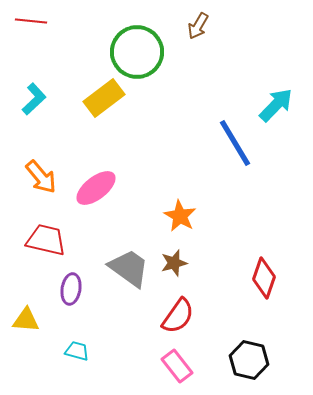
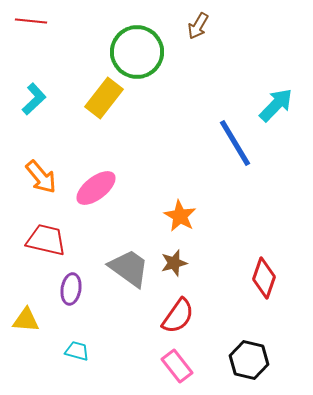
yellow rectangle: rotated 15 degrees counterclockwise
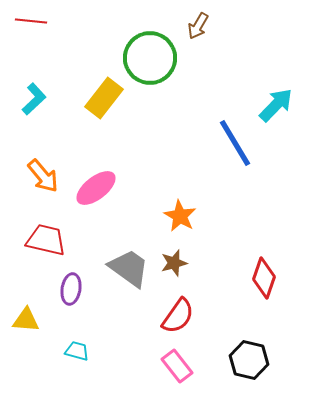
green circle: moved 13 px right, 6 px down
orange arrow: moved 2 px right, 1 px up
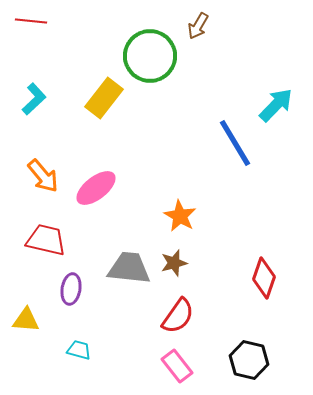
green circle: moved 2 px up
gray trapezoid: rotated 30 degrees counterclockwise
cyan trapezoid: moved 2 px right, 1 px up
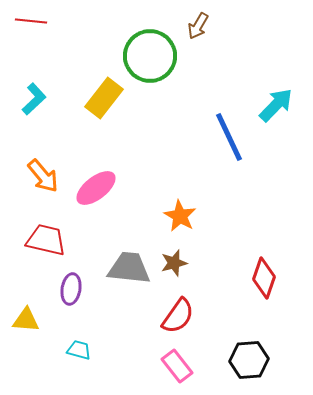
blue line: moved 6 px left, 6 px up; rotated 6 degrees clockwise
black hexagon: rotated 18 degrees counterclockwise
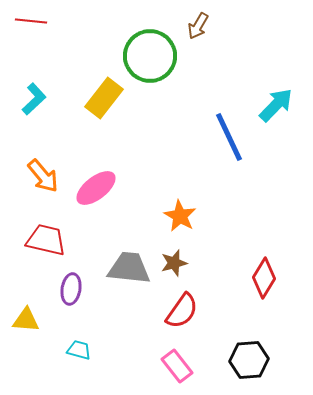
red diamond: rotated 12 degrees clockwise
red semicircle: moved 4 px right, 5 px up
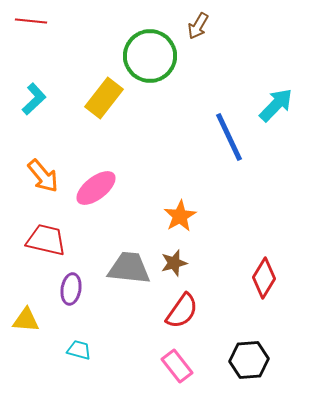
orange star: rotated 12 degrees clockwise
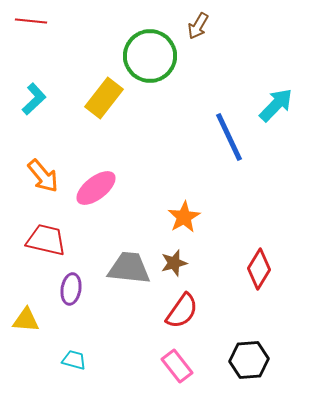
orange star: moved 4 px right, 1 px down
red diamond: moved 5 px left, 9 px up
cyan trapezoid: moved 5 px left, 10 px down
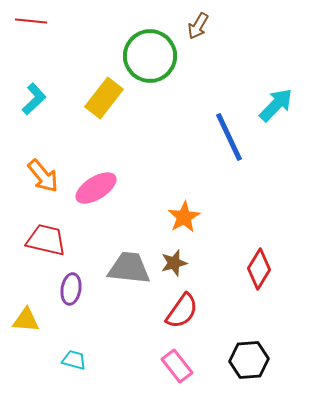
pink ellipse: rotated 6 degrees clockwise
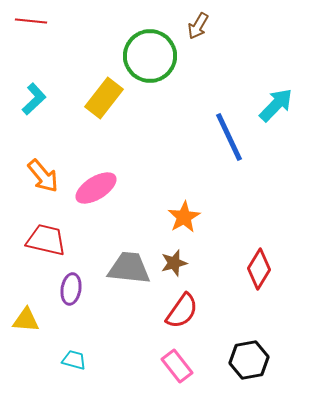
black hexagon: rotated 6 degrees counterclockwise
